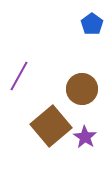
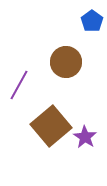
blue pentagon: moved 3 px up
purple line: moved 9 px down
brown circle: moved 16 px left, 27 px up
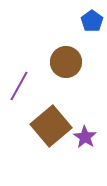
purple line: moved 1 px down
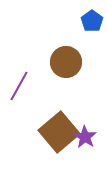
brown square: moved 8 px right, 6 px down
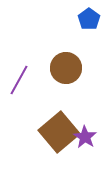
blue pentagon: moved 3 px left, 2 px up
brown circle: moved 6 px down
purple line: moved 6 px up
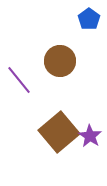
brown circle: moved 6 px left, 7 px up
purple line: rotated 68 degrees counterclockwise
purple star: moved 5 px right, 1 px up
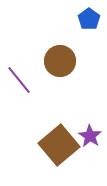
brown square: moved 13 px down
